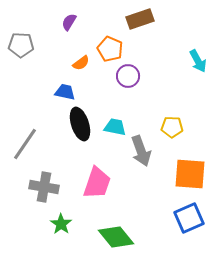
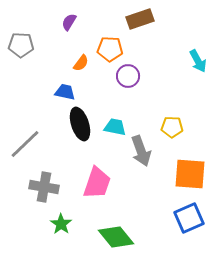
orange pentagon: rotated 20 degrees counterclockwise
orange semicircle: rotated 18 degrees counterclockwise
gray line: rotated 12 degrees clockwise
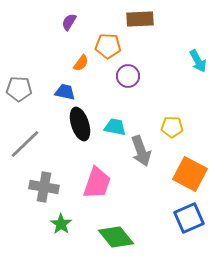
brown rectangle: rotated 16 degrees clockwise
gray pentagon: moved 2 px left, 44 px down
orange pentagon: moved 2 px left, 3 px up
orange square: rotated 24 degrees clockwise
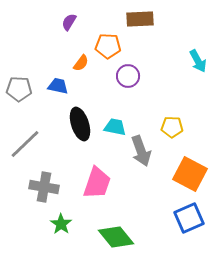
blue trapezoid: moved 7 px left, 6 px up
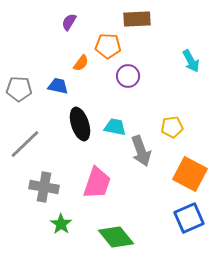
brown rectangle: moved 3 px left
cyan arrow: moved 7 px left
yellow pentagon: rotated 10 degrees counterclockwise
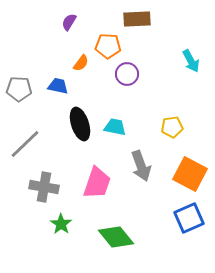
purple circle: moved 1 px left, 2 px up
gray arrow: moved 15 px down
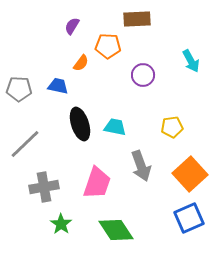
purple semicircle: moved 3 px right, 4 px down
purple circle: moved 16 px right, 1 px down
orange square: rotated 20 degrees clockwise
gray cross: rotated 20 degrees counterclockwise
green diamond: moved 7 px up; rotated 6 degrees clockwise
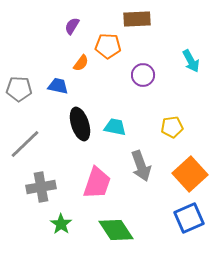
gray cross: moved 3 px left
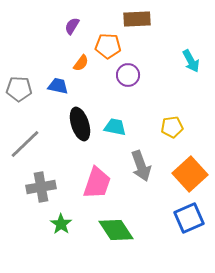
purple circle: moved 15 px left
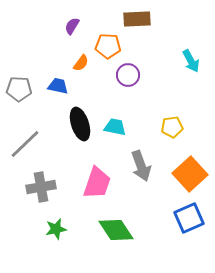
green star: moved 5 px left, 5 px down; rotated 25 degrees clockwise
